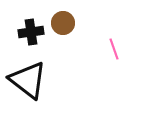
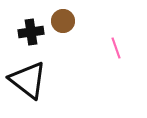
brown circle: moved 2 px up
pink line: moved 2 px right, 1 px up
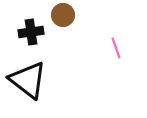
brown circle: moved 6 px up
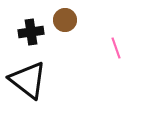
brown circle: moved 2 px right, 5 px down
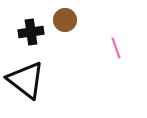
black triangle: moved 2 px left
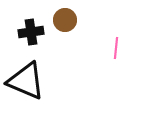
pink line: rotated 25 degrees clockwise
black triangle: moved 1 px down; rotated 15 degrees counterclockwise
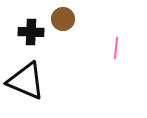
brown circle: moved 2 px left, 1 px up
black cross: rotated 10 degrees clockwise
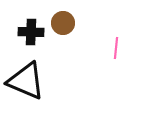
brown circle: moved 4 px down
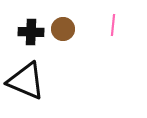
brown circle: moved 6 px down
pink line: moved 3 px left, 23 px up
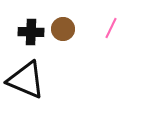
pink line: moved 2 px left, 3 px down; rotated 20 degrees clockwise
black triangle: moved 1 px up
